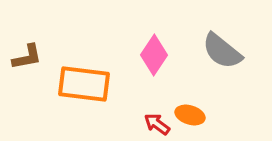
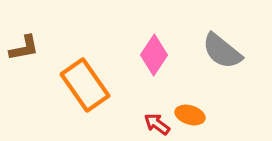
brown L-shape: moved 3 px left, 9 px up
orange rectangle: moved 1 px right, 1 px down; rotated 48 degrees clockwise
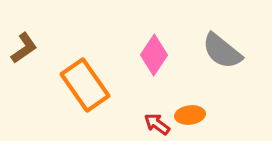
brown L-shape: rotated 24 degrees counterclockwise
orange ellipse: rotated 24 degrees counterclockwise
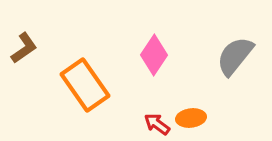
gray semicircle: moved 13 px right, 5 px down; rotated 90 degrees clockwise
orange ellipse: moved 1 px right, 3 px down
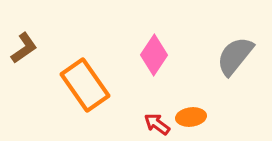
orange ellipse: moved 1 px up
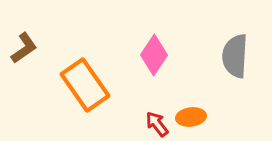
gray semicircle: rotated 36 degrees counterclockwise
red arrow: rotated 16 degrees clockwise
